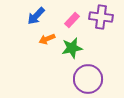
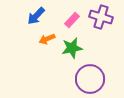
purple cross: rotated 10 degrees clockwise
purple circle: moved 2 px right
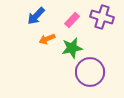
purple cross: moved 1 px right
purple circle: moved 7 px up
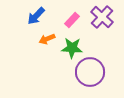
purple cross: rotated 25 degrees clockwise
green star: rotated 15 degrees clockwise
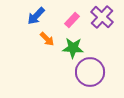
orange arrow: rotated 112 degrees counterclockwise
green star: moved 1 px right
